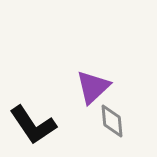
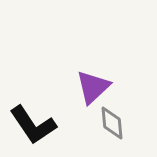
gray diamond: moved 2 px down
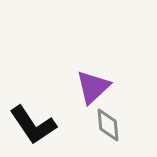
gray diamond: moved 4 px left, 2 px down
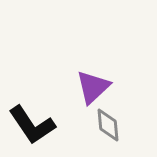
black L-shape: moved 1 px left
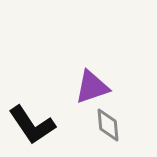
purple triangle: moved 1 px left; rotated 24 degrees clockwise
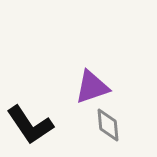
black L-shape: moved 2 px left
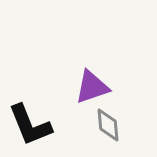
black L-shape: rotated 12 degrees clockwise
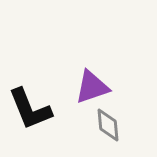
black L-shape: moved 16 px up
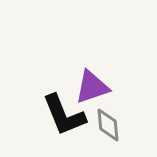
black L-shape: moved 34 px right, 6 px down
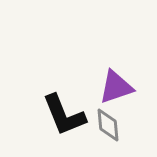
purple triangle: moved 24 px right
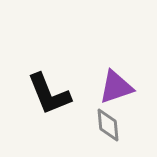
black L-shape: moved 15 px left, 21 px up
